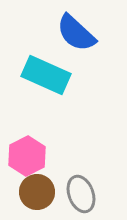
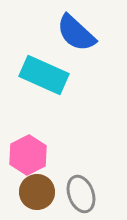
cyan rectangle: moved 2 px left
pink hexagon: moved 1 px right, 1 px up
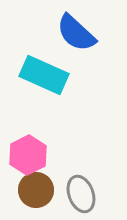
brown circle: moved 1 px left, 2 px up
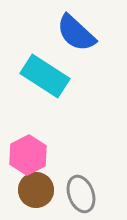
cyan rectangle: moved 1 px right, 1 px down; rotated 9 degrees clockwise
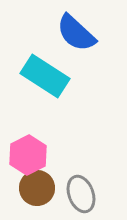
brown circle: moved 1 px right, 2 px up
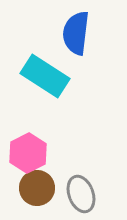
blue semicircle: rotated 54 degrees clockwise
pink hexagon: moved 2 px up
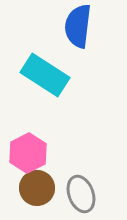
blue semicircle: moved 2 px right, 7 px up
cyan rectangle: moved 1 px up
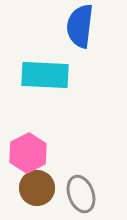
blue semicircle: moved 2 px right
cyan rectangle: rotated 30 degrees counterclockwise
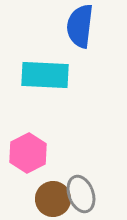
brown circle: moved 16 px right, 11 px down
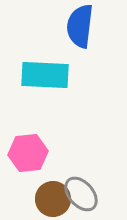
pink hexagon: rotated 21 degrees clockwise
gray ellipse: rotated 21 degrees counterclockwise
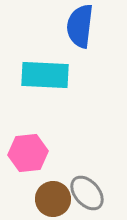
gray ellipse: moved 6 px right, 1 px up
